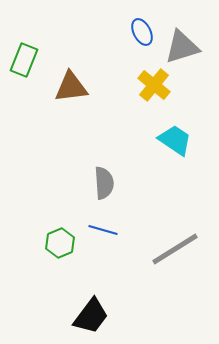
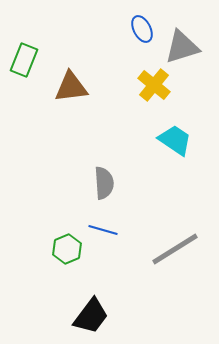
blue ellipse: moved 3 px up
green hexagon: moved 7 px right, 6 px down
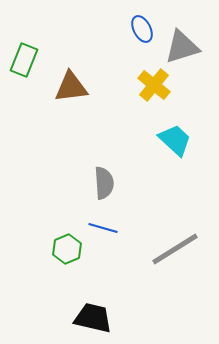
cyan trapezoid: rotated 9 degrees clockwise
blue line: moved 2 px up
black trapezoid: moved 2 px right, 2 px down; rotated 114 degrees counterclockwise
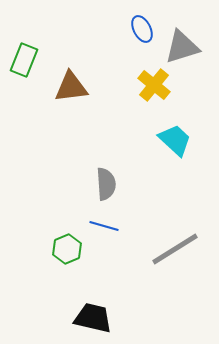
gray semicircle: moved 2 px right, 1 px down
blue line: moved 1 px right, 2 px up
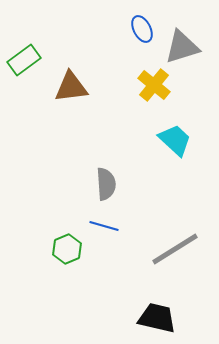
green rectangle: rotated 32 degrees clockwise
black trapezoid: moved 64 px right
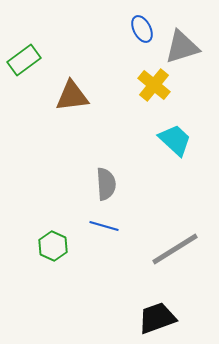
brown triangle: moved 1 px right, 9 px down
green hexagon: moved 14 px left, 3 px up; rotated 12 degrees counterclockwise
black trapezoid: rotated 33 degrees counterclockwise
